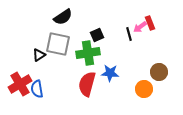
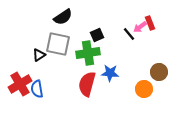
black line: rotated 24 degrees counterclockwise
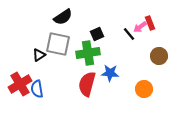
black square: moved 1 px up
brown circle: moved 16 px up
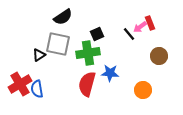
orange circle: moved 1 px left, 1 px down
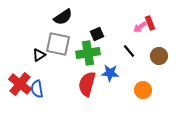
black line: moved 17 px down
red cross: rotated 20 degrees counterclockwise
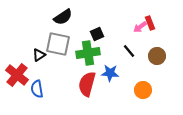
brown circle: moved 2 px left
red cross: moved 3 px left, 9 px up
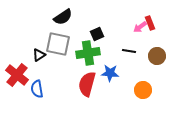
black line: rotated 40 degrees counterclockwise
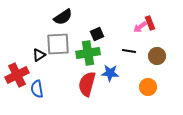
gray square: rotated 15 degrees counterclockwise
red cross: rotated 25 degrees clockwise
orange circle: moved 5 px right, 3 px up
